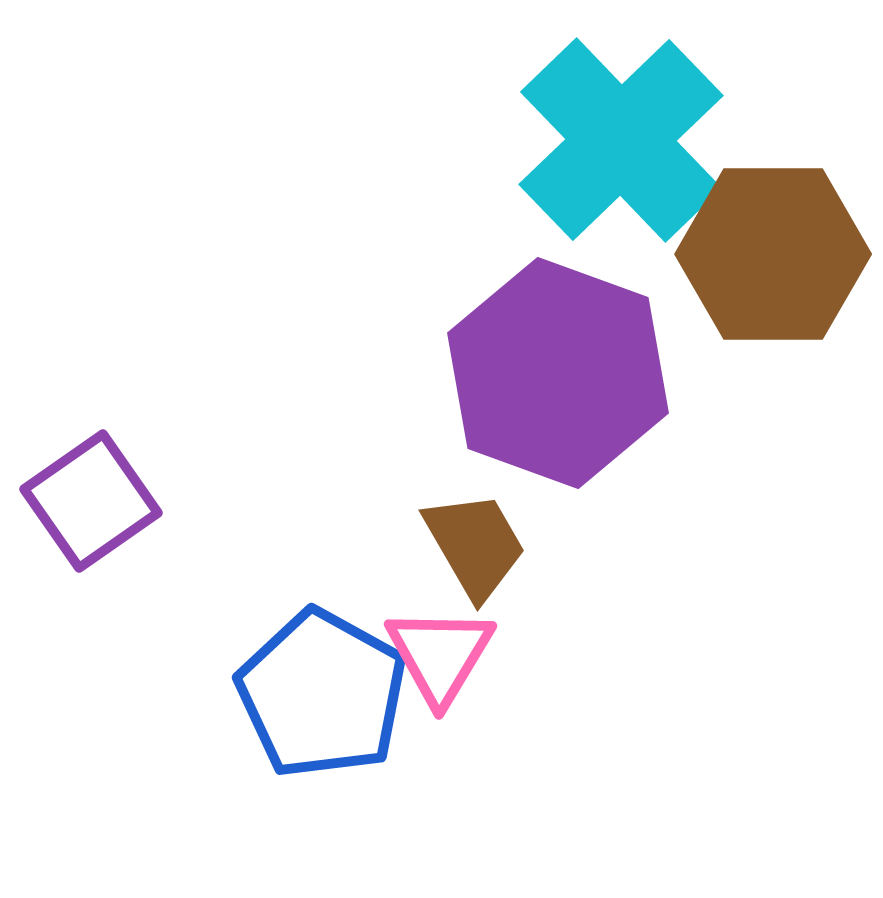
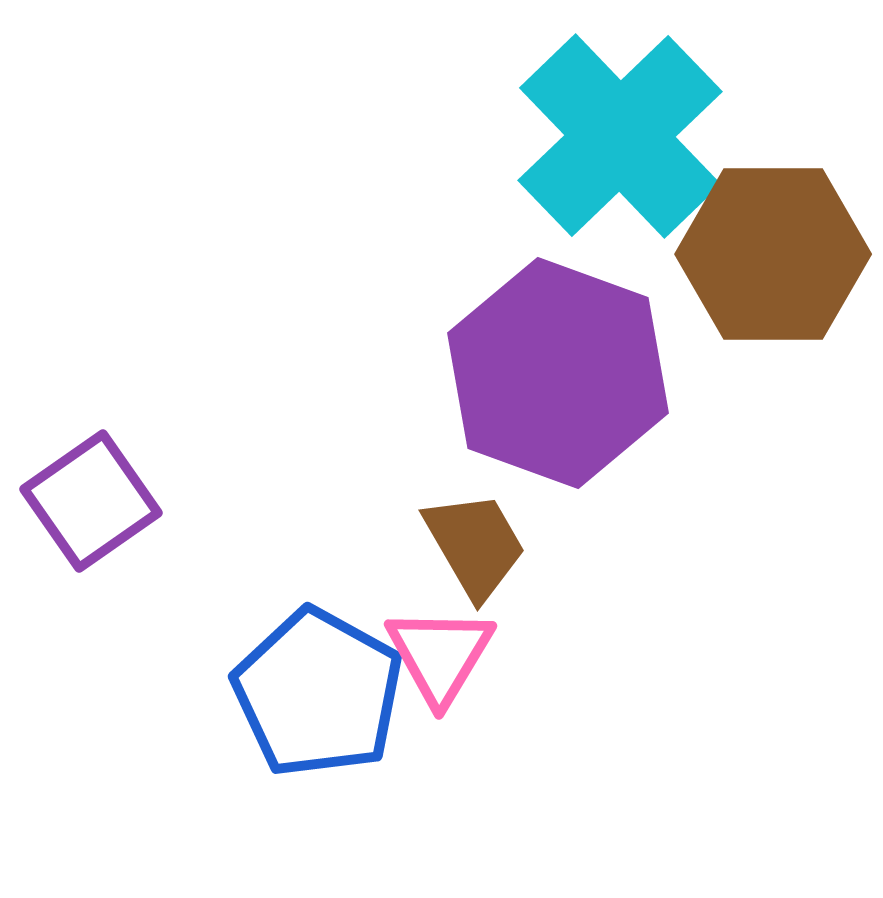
cyan cross: moved 1 px left, 4 px up
blue pentagon: moved 4 px left, 1 px up
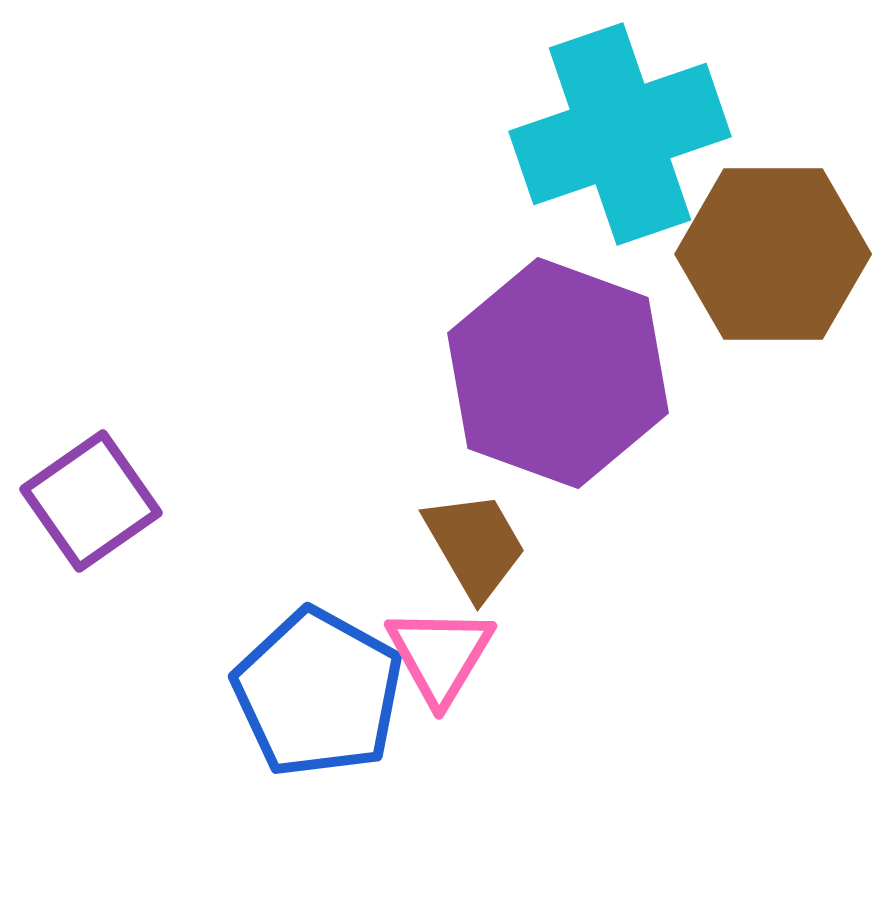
cyan cross: moved 2 px up; rotated 25 degrees clockwise
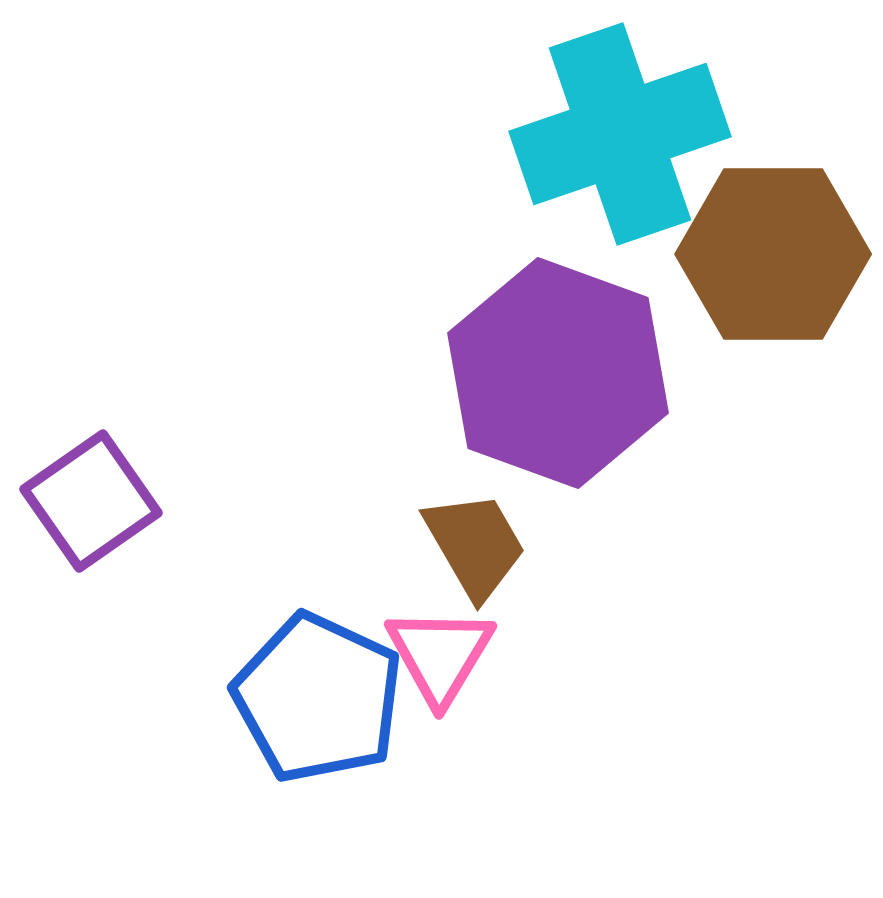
blue pentagon: moved 5 px down; rotated 4 degrees counterclockwise
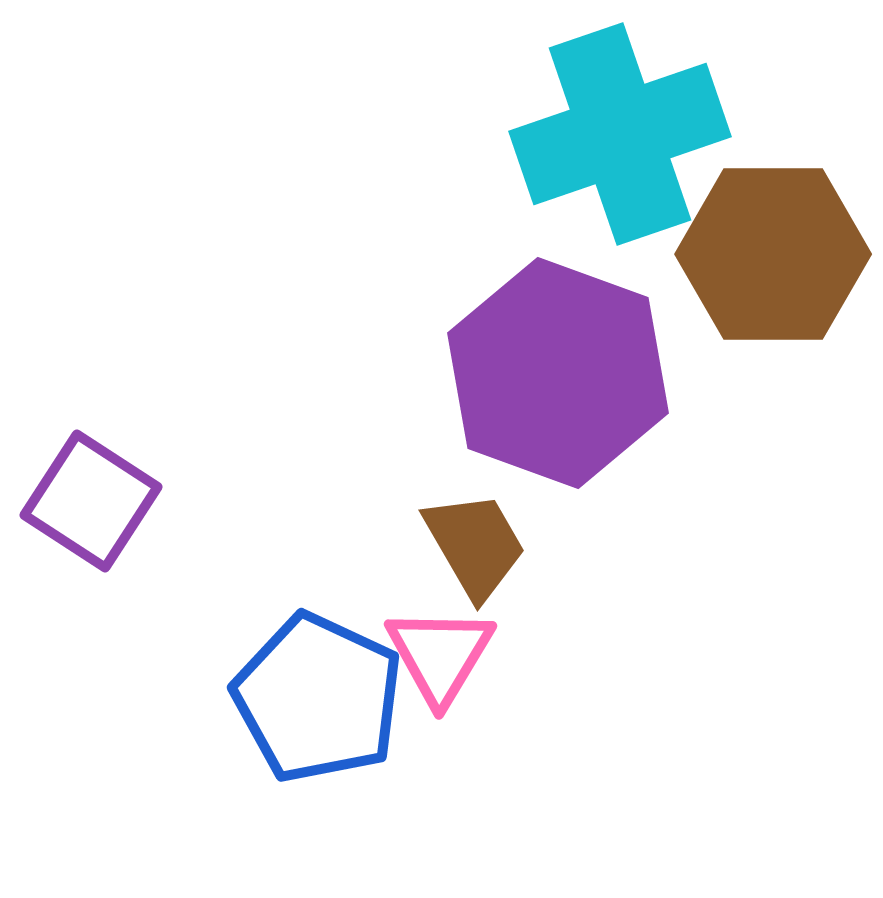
purple square: rotated 22 degrees counterclockwise
